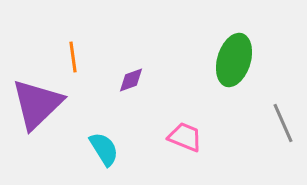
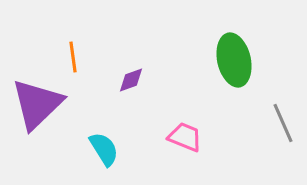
green ellipse: rotated 30 degrees counterclockwise
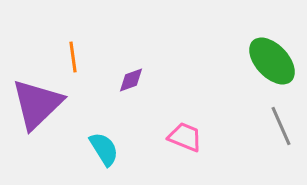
green ellipse: moved 38 px right, 1 px down; rotated 30 degrees counterclockwise
gray line: moved 2 px left, 3 px down
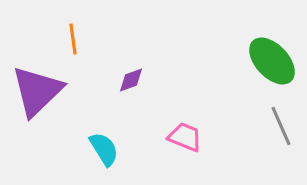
orange line: moved 18 px up
purple triangle: moved 13 px up
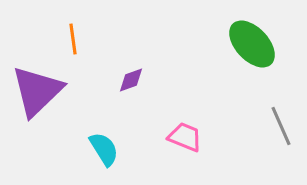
green ellipse: moved 20 px left, 17 px up
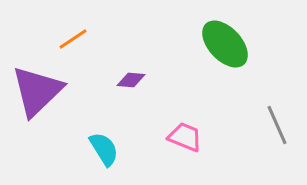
orange line: rotated 64 degrees clockwise
green ellipse: moved 27 px left
purple diamond: rotated 24 degrees clockwise
gray line: moved 4 px left, 1 px up
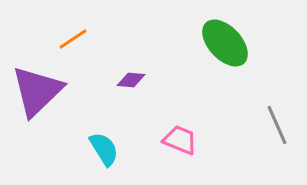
green ellipse: moved 1 px up
pink trapezoid: moved 5 px left, 3 px down
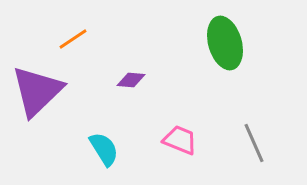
green ellipse: rotated 27 degrees clockwise
gray line: moved 23 px left, 18 px down
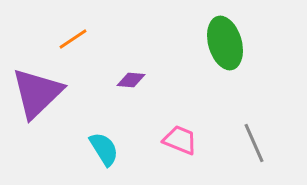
purple triangle: moved 2 px down
